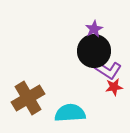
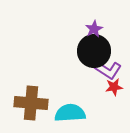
brown cross: moved 3 px right, 5 px down; rotated 36 degrees clockwise
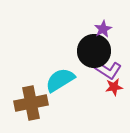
purple star: moved 9 px right
brown cross: rotated 16 degrees counterclockwise
cyan semicircle: moved 10 px left, 33 px up; rotated 28 degrees counterclockwise
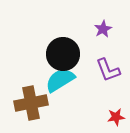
black circle: moved 31 px left, 3 px down
purple L-shape: rotated 36 degrees clockwise
red star: moved 2 px right, 30 px down
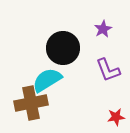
black circle: moved 6 px up
cyan semicircle: moved 13 px left
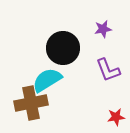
purple star: rotated 18 degrees clockwise
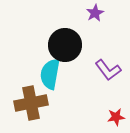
purple star: moved 8 px left, 16 px up; rotated 18 degrees counterclockwise
black circle: moved 2 px right, 3 px up
purple L-shape: rotated 16 degrees counterclockwise
cyan semicircle: moved 3 px right, 6 px up; rotated 48 degrees counterclockwise
